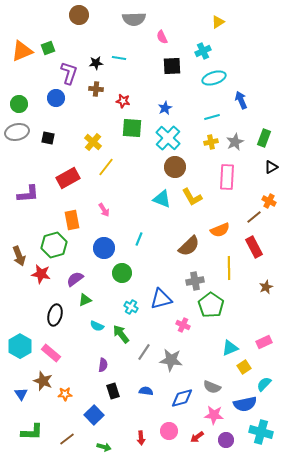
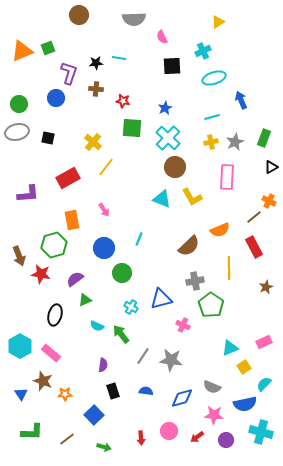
gray line at (144, 352): moved 1 px left, 4 px down
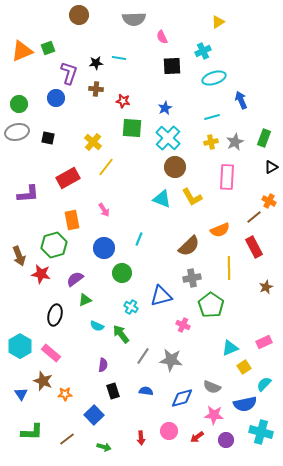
gray cross at (195, 281): moved 3 px left, 3 px up
blue triangle at (161, 299): moved 3 px up
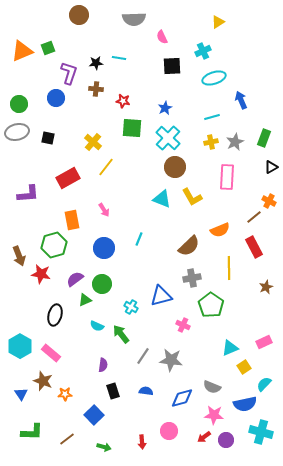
green circle at (122, 273): moved 20 px left, 11 px down
red arrow at (197, 437): moved 7 px right
red arrow at (141, 438): moved 1 px right, 4 px down
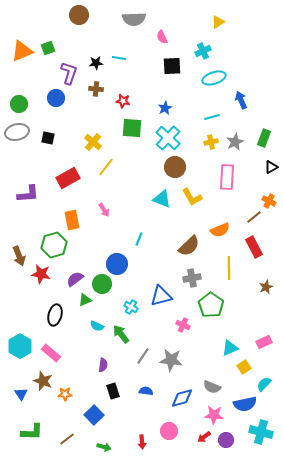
blue circle at (104, 248): moved 13 px right, 16 px down
